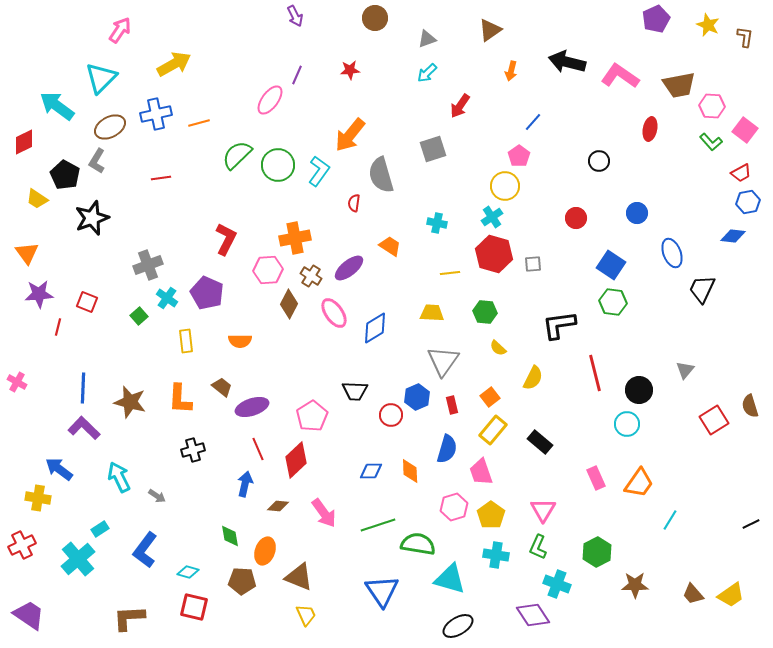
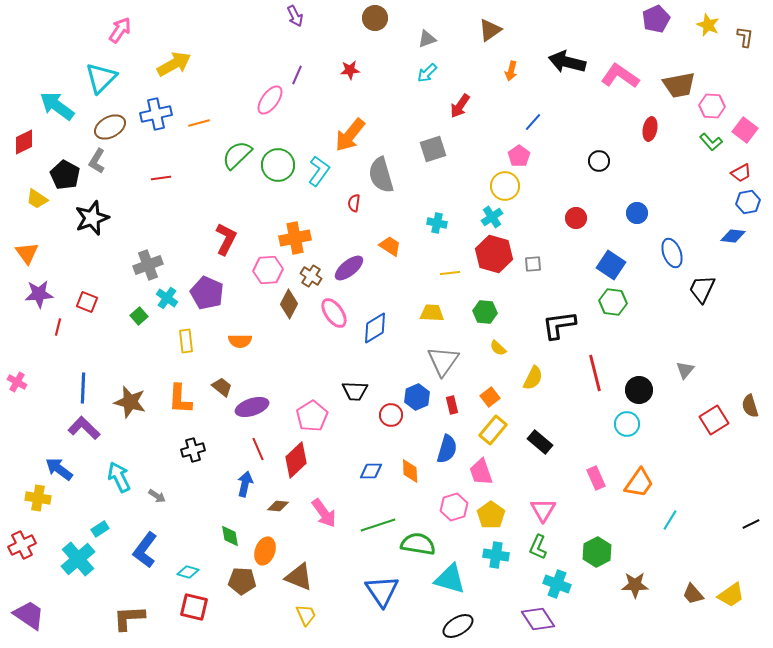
purple diamond at (533, 615): moved 5 px right, 4 px down
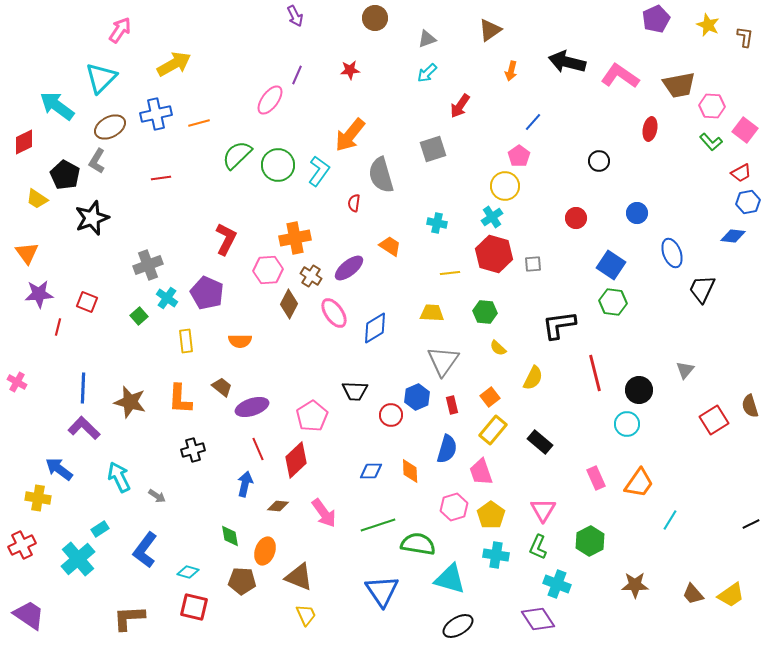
green hexagon at (597, 552): moved 7 px left, 11 px up
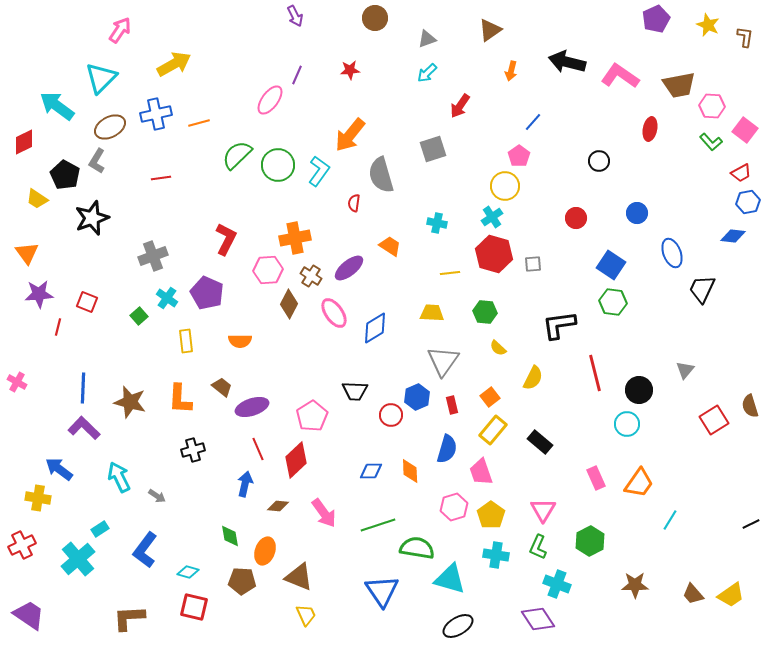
gray cross at (148, 265): moved 5 px right, 9 px up
green semicircle at (418, 544): moved 1 px left, 4 px down
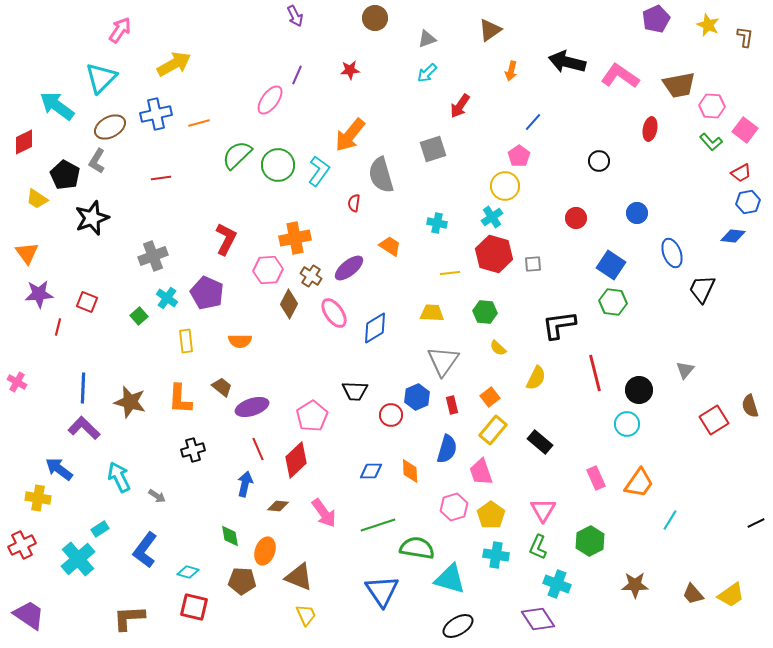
yellow semicircle at (533, 378): moved 3 px right
black line at (751, 524): moved 5 px right, 1 px up
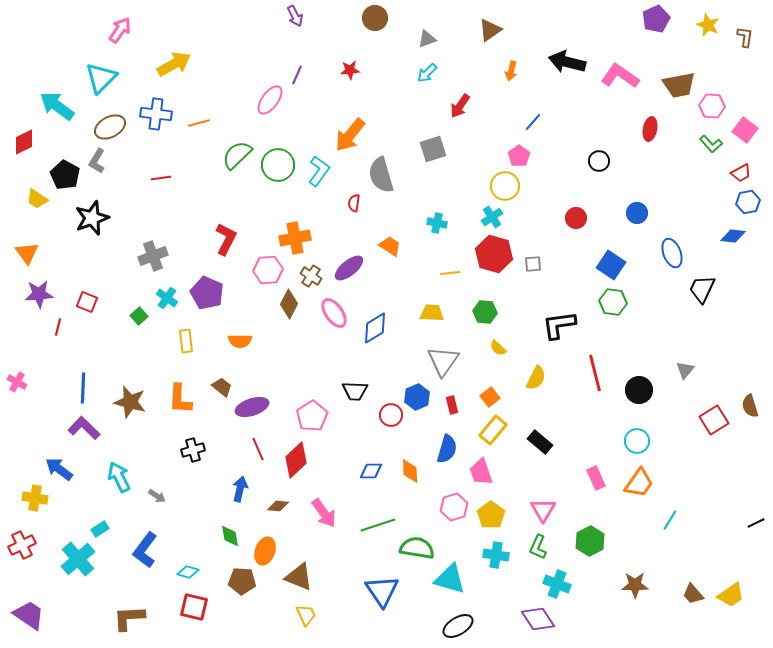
blue cross at (156, 114): rotated 20 degrees clockwise
green L-shape at (711, 142): moved 2 px down
cyan circle at (627, 424): moved 10 px right, 17 px down
blue arrow at (245, 484): moved 5 px left, 5 px down
yellow cross at (38, 498): moved 3 px left
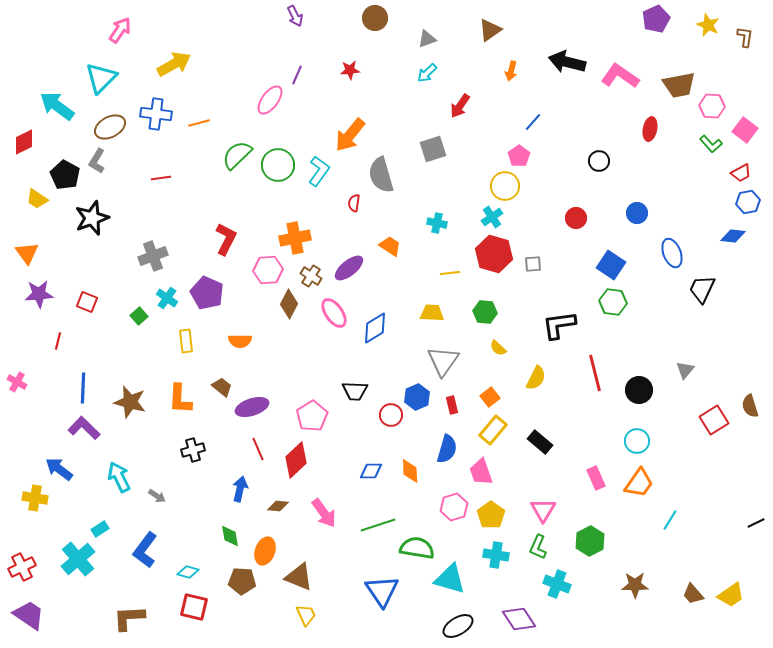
red line at (58, 327): moved 14 px down
red cross at (22, 545): moved 22 px down
purple diamond at (538, 619): moved 19 px left
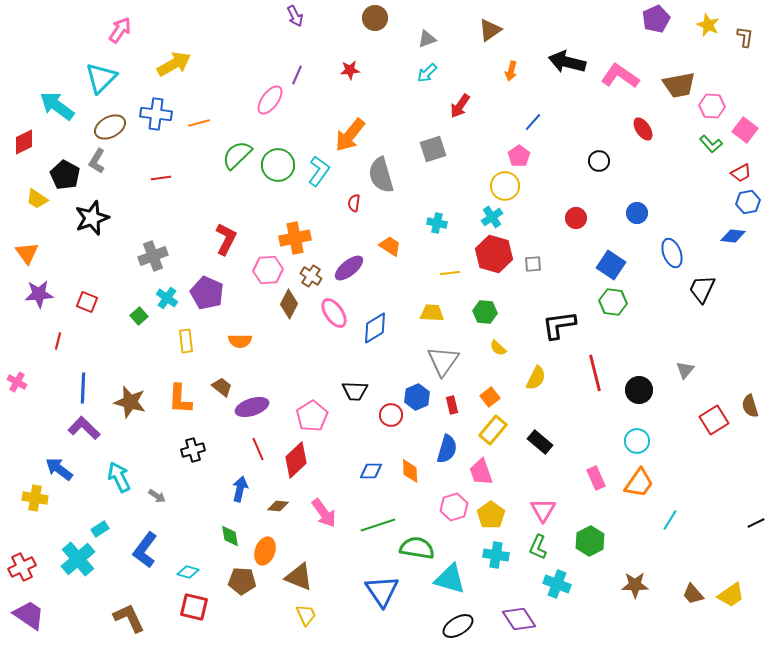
red ellipse at (650, 129): moved 7 px left; rotated 45 degrees counterclockwise
brown L-shape at (129, 618): rotated 68 degrees clockwise
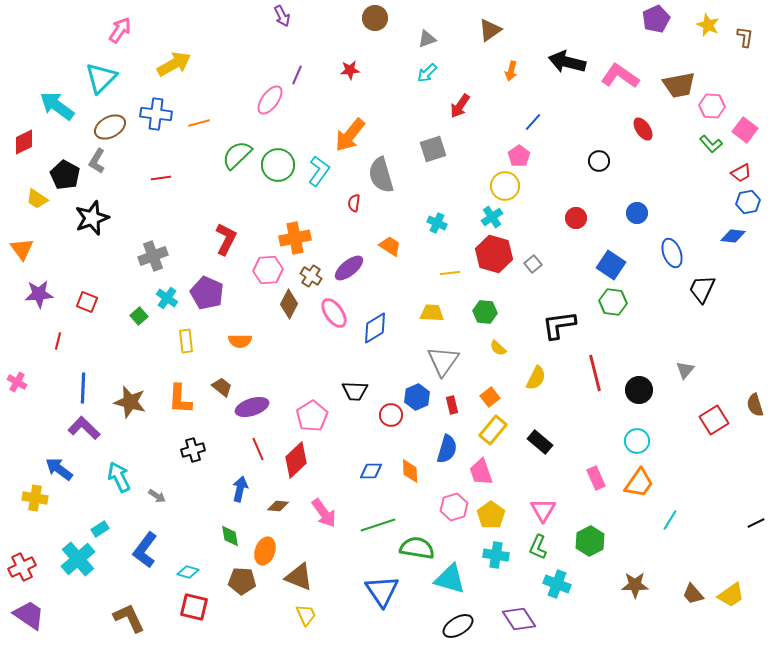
purple arrow at (295, 16): moved 13 px left
cyan cross at (437, 223): rotated 12 degrees clockwise
orange triangle at (27, 253): moved 5 px left, 4 px up
gray square at (533, 264): rotated 36 degrees counterclockwise
brown semicircle at (750, 406): moved 5 px right, 1 px up
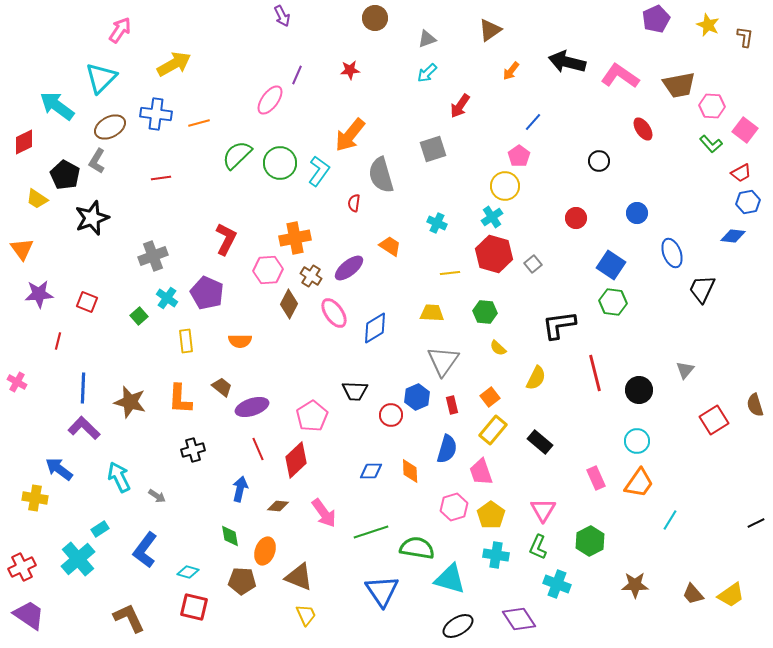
orange arrow at (511, 71): rotated 24 degrees clockwise
green circle at (278, 165): moved 2 px right, 2 px up
green line at (378, 525): moved 7 px left, 7 px down
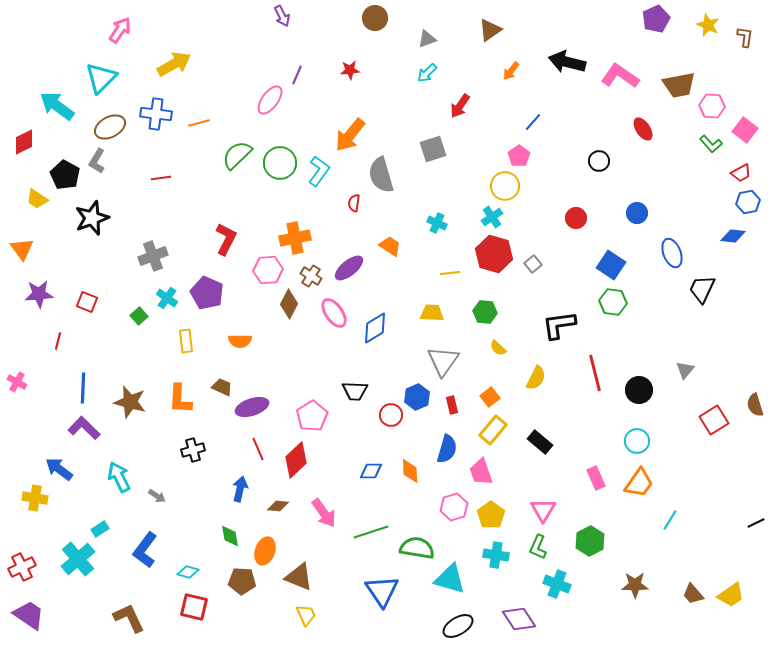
brown trapezoid at (222, 387): rotated 15 degrees counterclockwise
